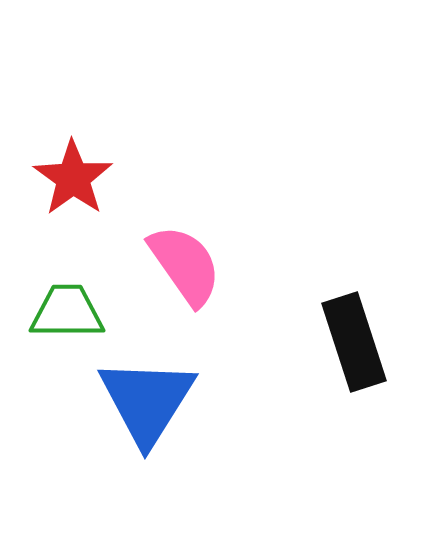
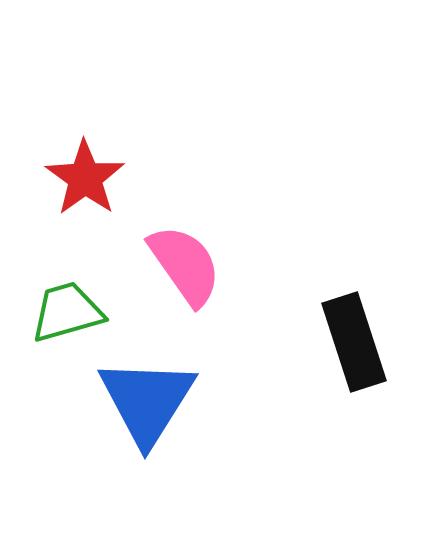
red star: moved 12 px right
green trapezoid: rotated 16 degrees counterclockwise
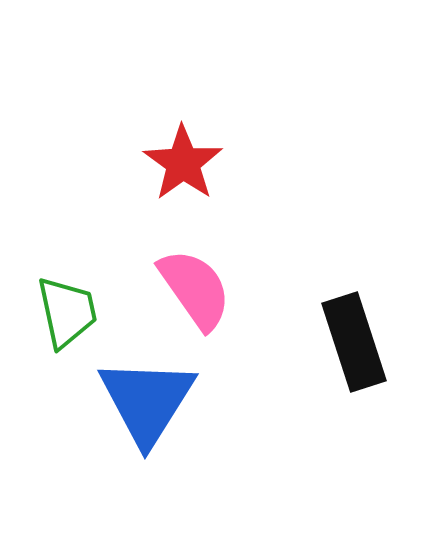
red star: moved 98 px right, 15 px up
pink semicircle: moved 10 px right, 24 px down
green trapezoid: rotated 94 degrees clockwise
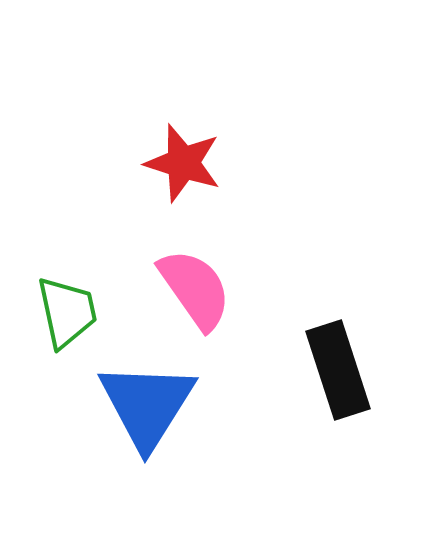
red star: rotated 18 degrees counterclockwise
black rectangle: moved 16 px left, 28 px down
blue triangle: moved 4 px down
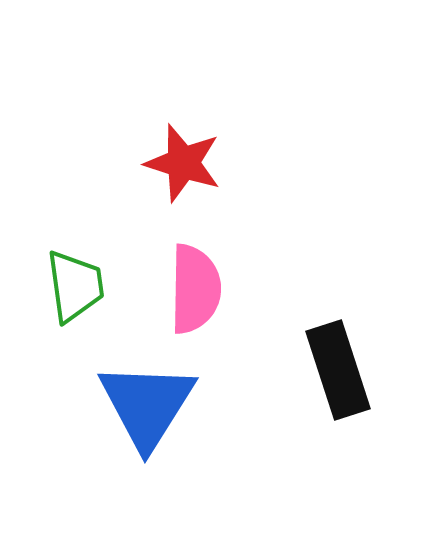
pink semicircle: rotated 36 degrees clockwise
green trapezoid: moved 8 px right, 26 px up; rotated 4 degrees clockwise
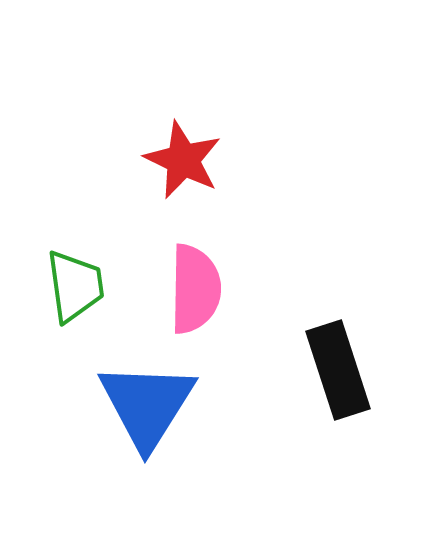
red star: moved 3 px up; rotated 8 degrees clockwise
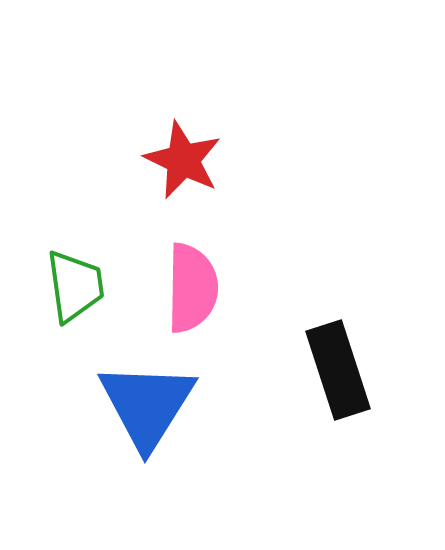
pink semicircle: moved 3 px left, 1 px up
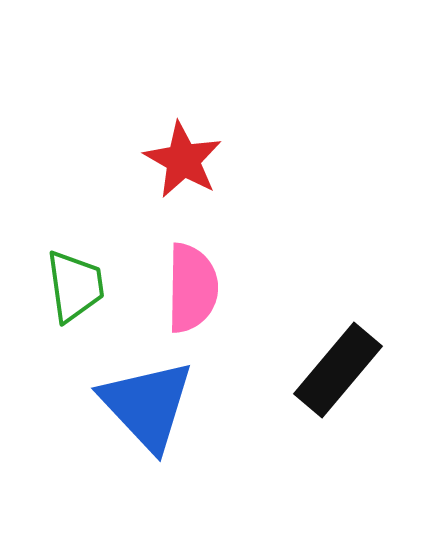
red star: rotated 4 degrees clockwise
black rectangle: rotated 58 degrees clockwise
blue triangle: rotated 15 degrees counterclockwise
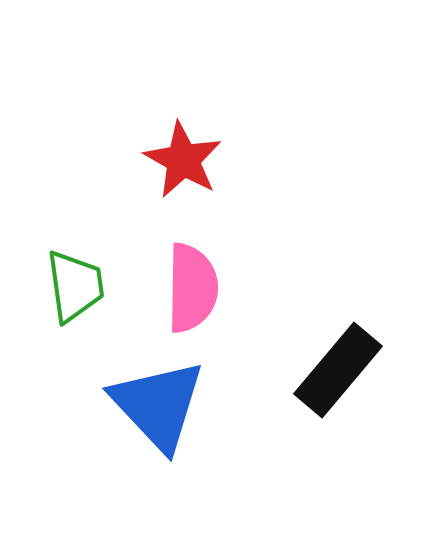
blue triangle: moved 11 px right
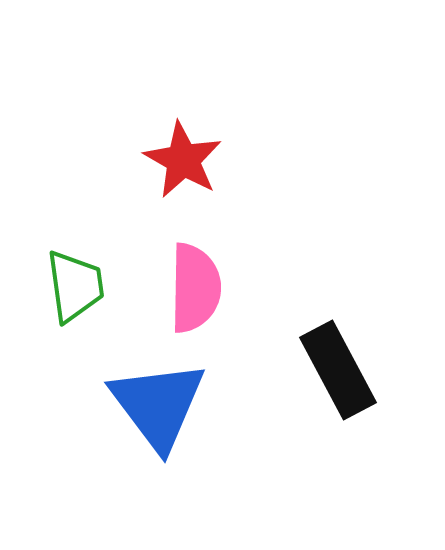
pink semicircle: moved 3 px right
black rectangle: rotated 68 degrees counterclockwise
blue triangle: rotated 6 degrees clockwise
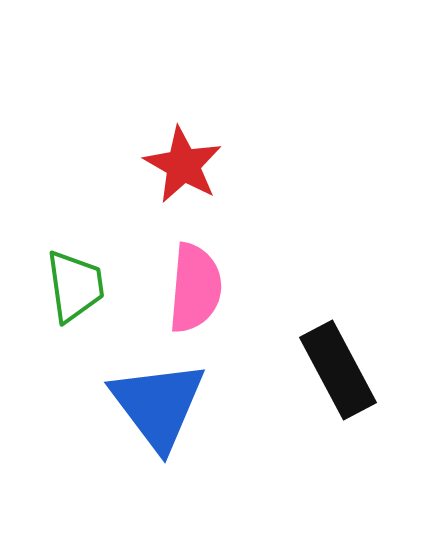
red star: moved 5 px down
pink semicircle: rotated 4 degrees clockwise
